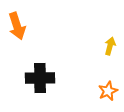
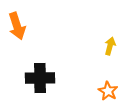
orange star: rotated 18 degrees counterclockwise
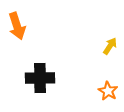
yellow arrow: rotated 18 degrees clockwise
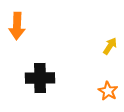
orange arrow: rotated 20 degrees clockwise
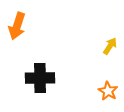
orange arrow: rotated 16 degrees clockwise
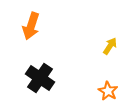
orange arrow: moved 14 px right
black cross: rotated 36 degrees clockwise
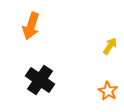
black cross: moved 2 px down
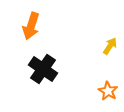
black cross: moved 3 px right, 11 px up
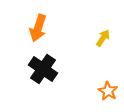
orange arrow: moved 7 px right, 2 px down
yellow arrow: moved 7 px left, 8 px up
